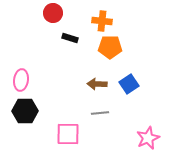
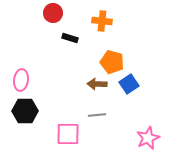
orange pentagon: moved 2 px right, 15 px down; rotated 15 degrees clockwise
gray line: moved 3 px left, 2 px down
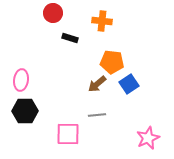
orange pentagon: rotated 10 degrees counterclockwise
brown arrow: rotated 42 degrees counterclockwise
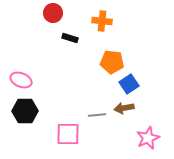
pink ellipse: rotated 75 degrees counterclockwise
brown arrow: moved 27 px right, 24 px down; rotated 30 degrees clockwise
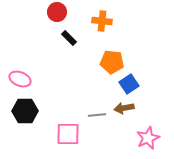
red circle: moved 4 px right, 1 px up
black rectangle: moved 1 px left; rotated 28 degrees clockwise
pink ellipse: moved 1 px left, 1 px up
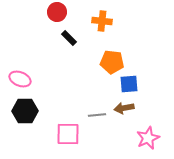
blue square: rotated 30 degrees clockwise
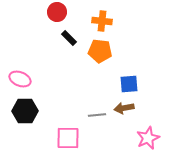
orange pentagon: moved 12 px left, 11 px up
pink square: moved 4 px down
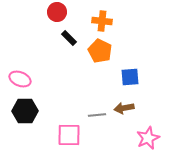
orange pentagon: rotated 20 degrees clockwise
blue square: moved 1 px right, 7 px up
pink square: moved 1 px right, 3 px up
